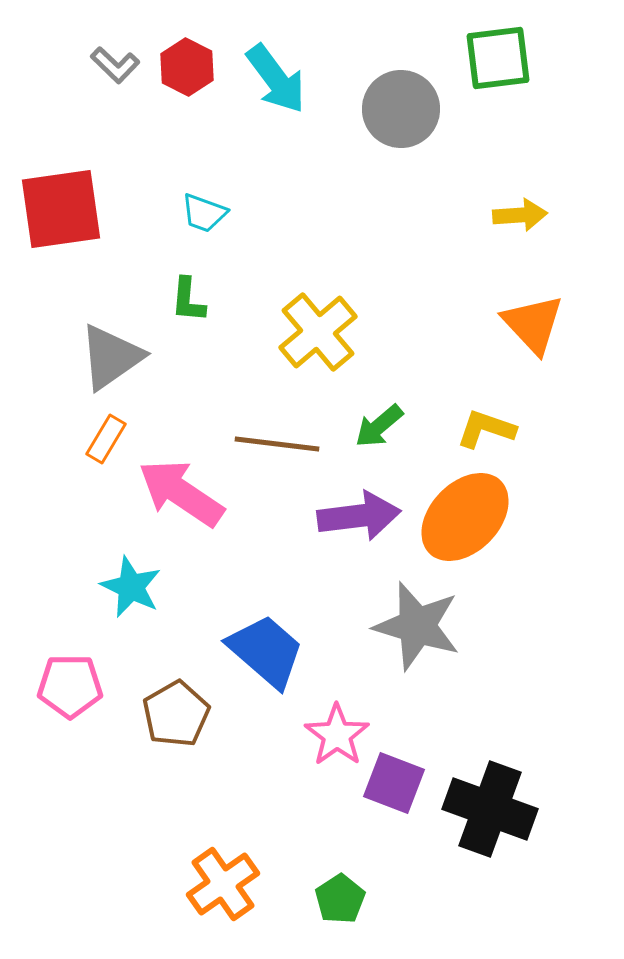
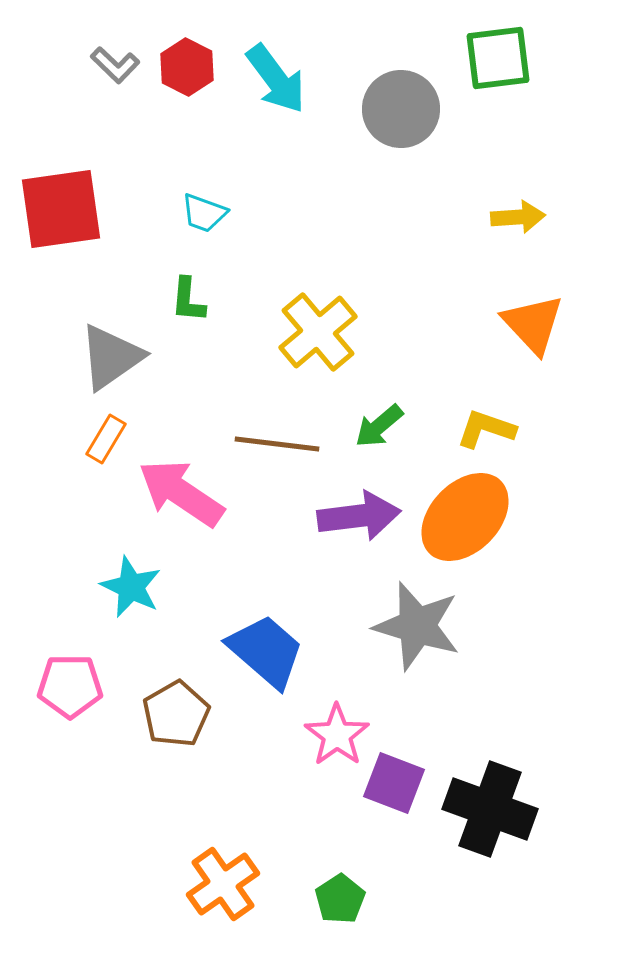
yellow arrow: moved 2 px left, 2 px down
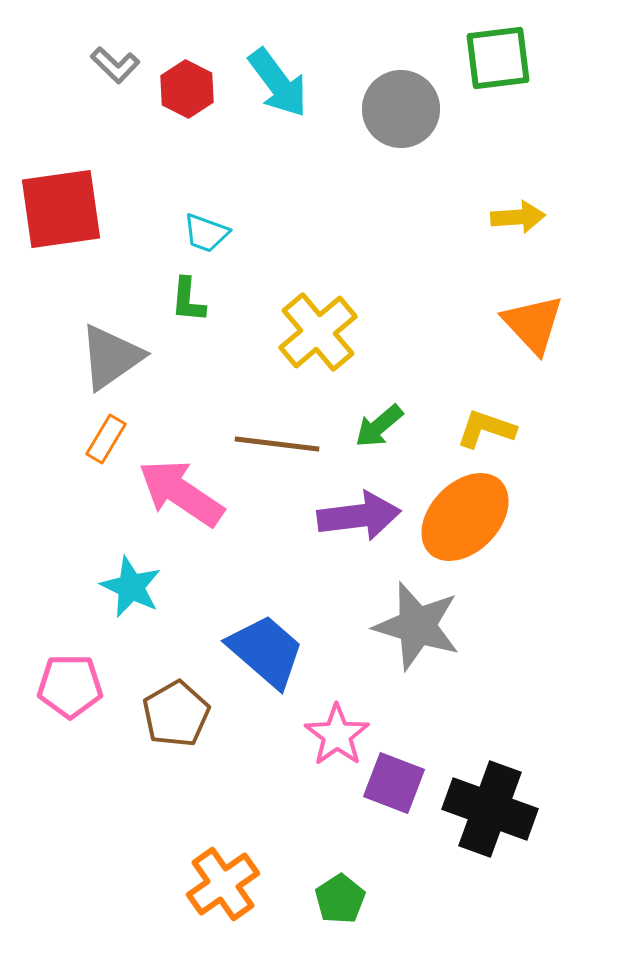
red hexagon: moved 22 px down
cyan arrow: moved 2 px right, 4 px down
cyan trapezoid: moved 2 px right, 20 px down
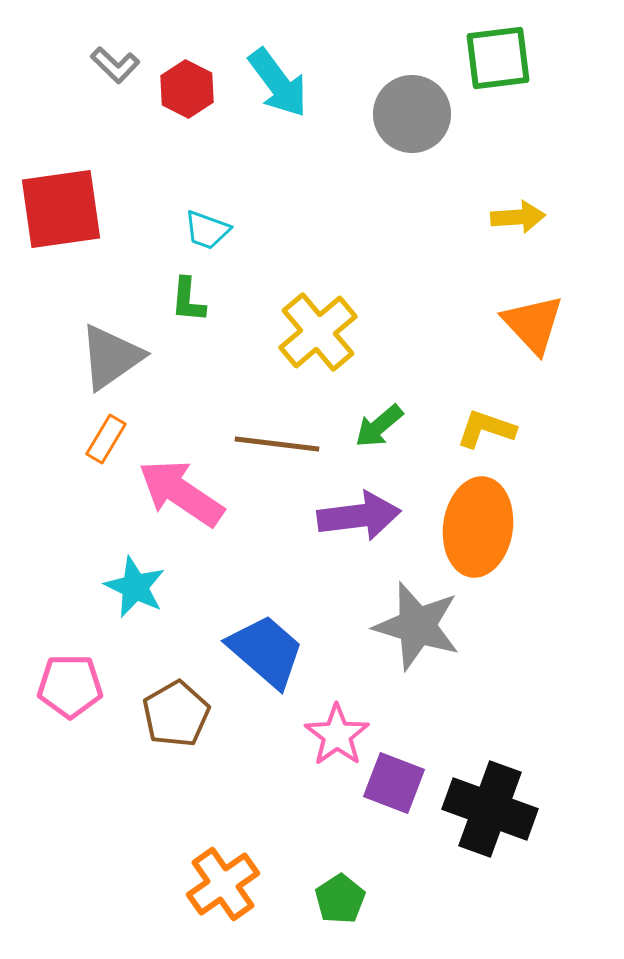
gray circle: moved 11 px right, 5 px down
cyan trapezoid: moved 1 px right, 3 px up
orange ellipse: moved 13 px right, 10 px down; rotated 36 degrees counterclockwise
cyan star: moved 4 px right
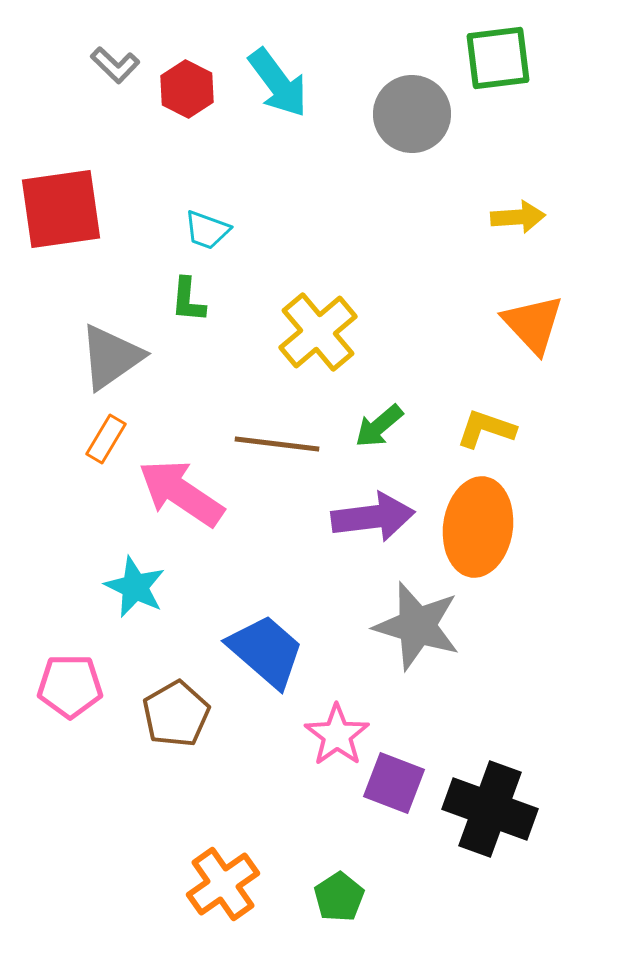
purple arrow: moved 14 px right, 1 px down
green pentagon: moved 1 px left, 2 px up
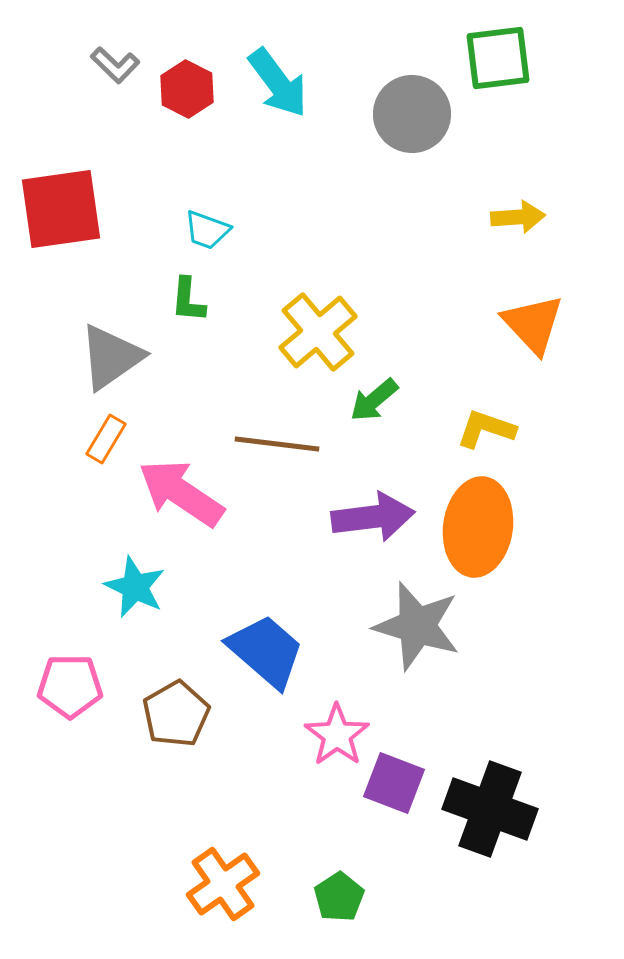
green arrow: moved 5 px left, 26 px up
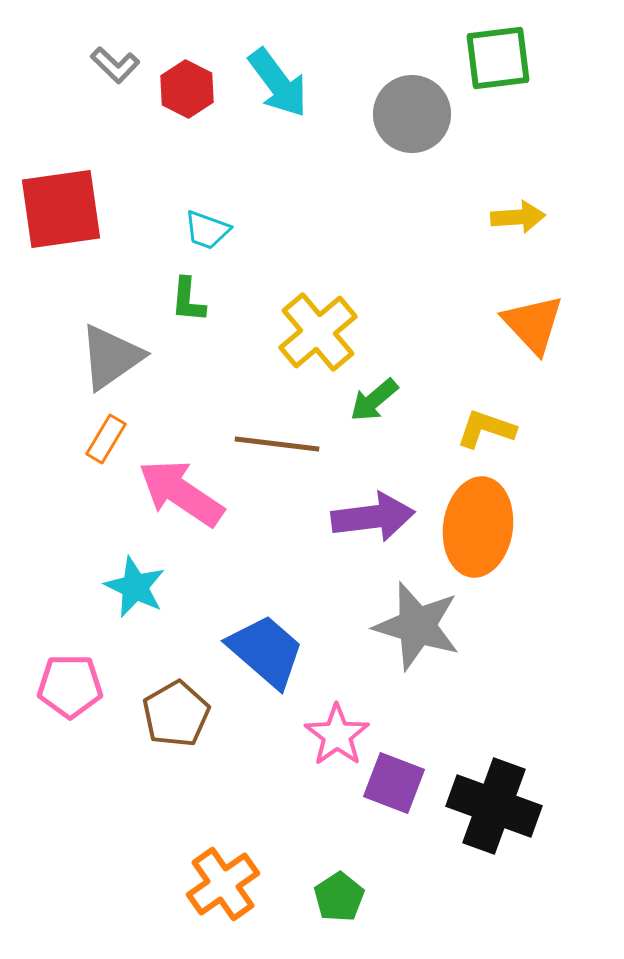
black cross: moved 4 px right, 3 px up
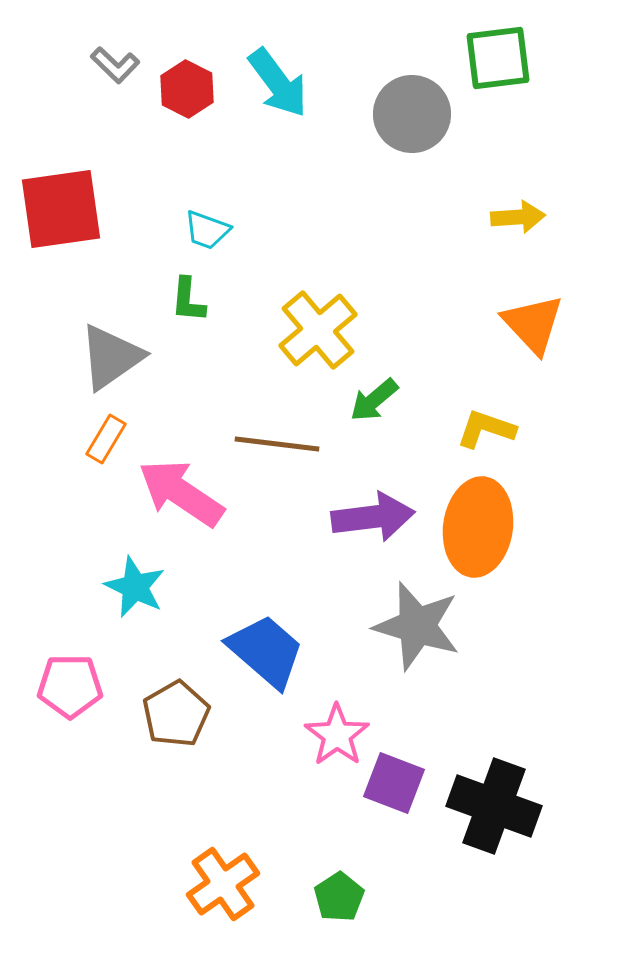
yellow cross: moved 2 px up
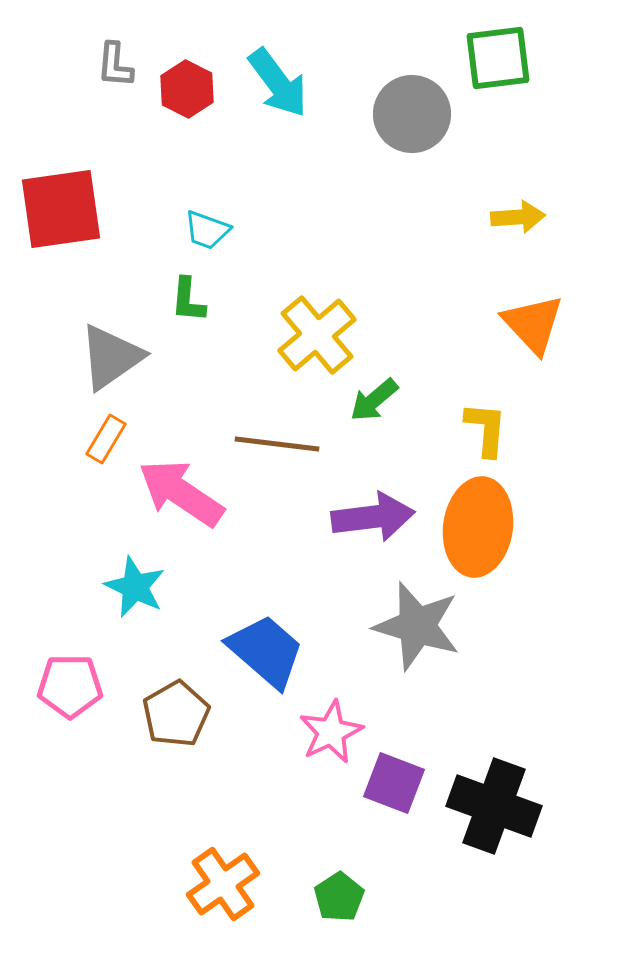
gray L-shape: rotated 51 degrees clockwise
yellow cross: moved 1 px left, 5 px down
yellow L-shape: rotated 76 degrees clockwise
pink star: moved 6 px left, 3 px up; rotated 10 degrees clockwise
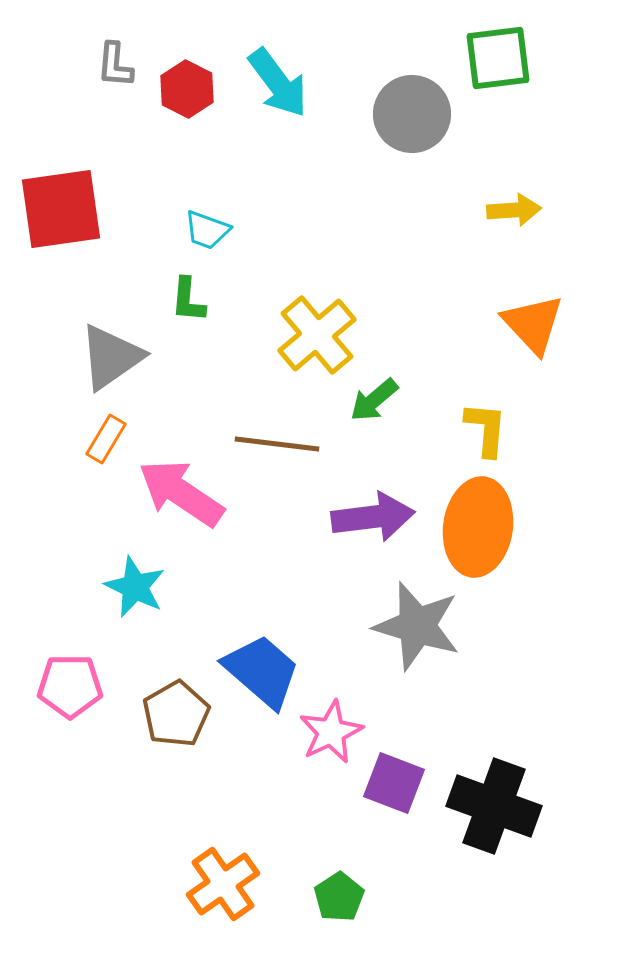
yellow arrow: moved 4 px left, 7 px up
blue trapezoid: moved 4 px left, 20 px down
